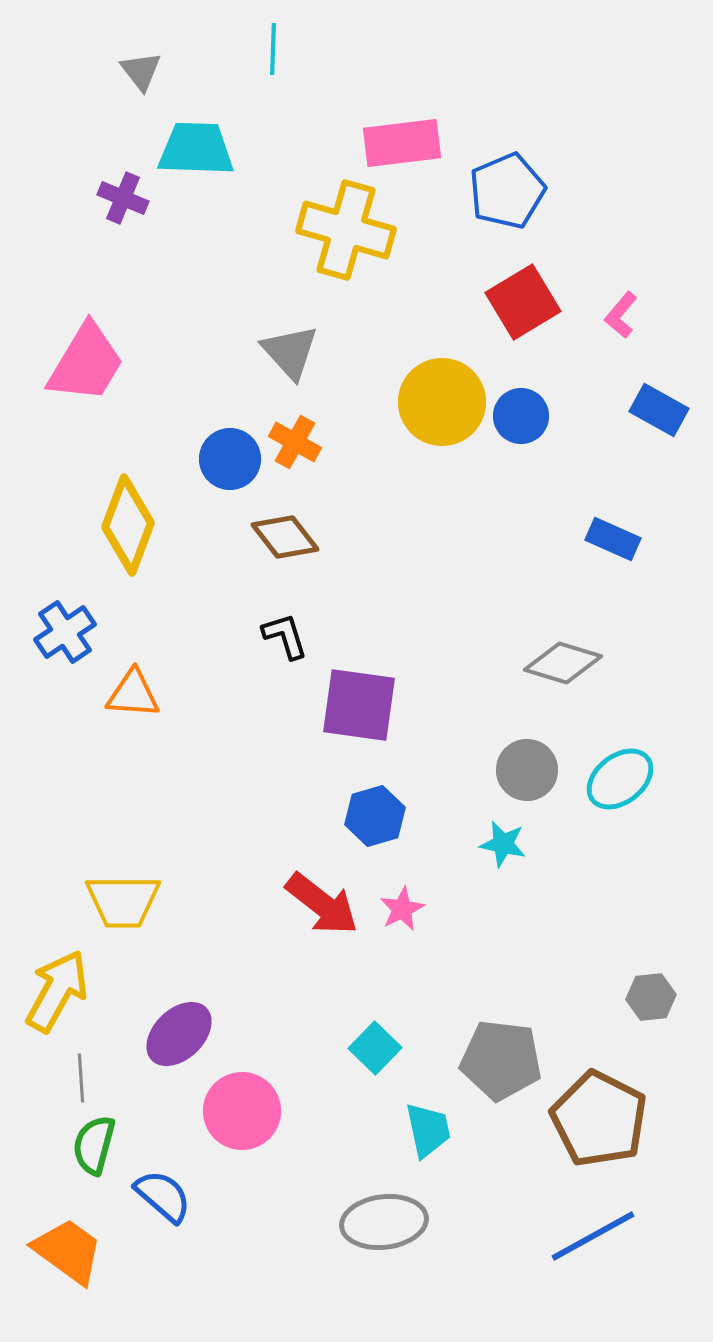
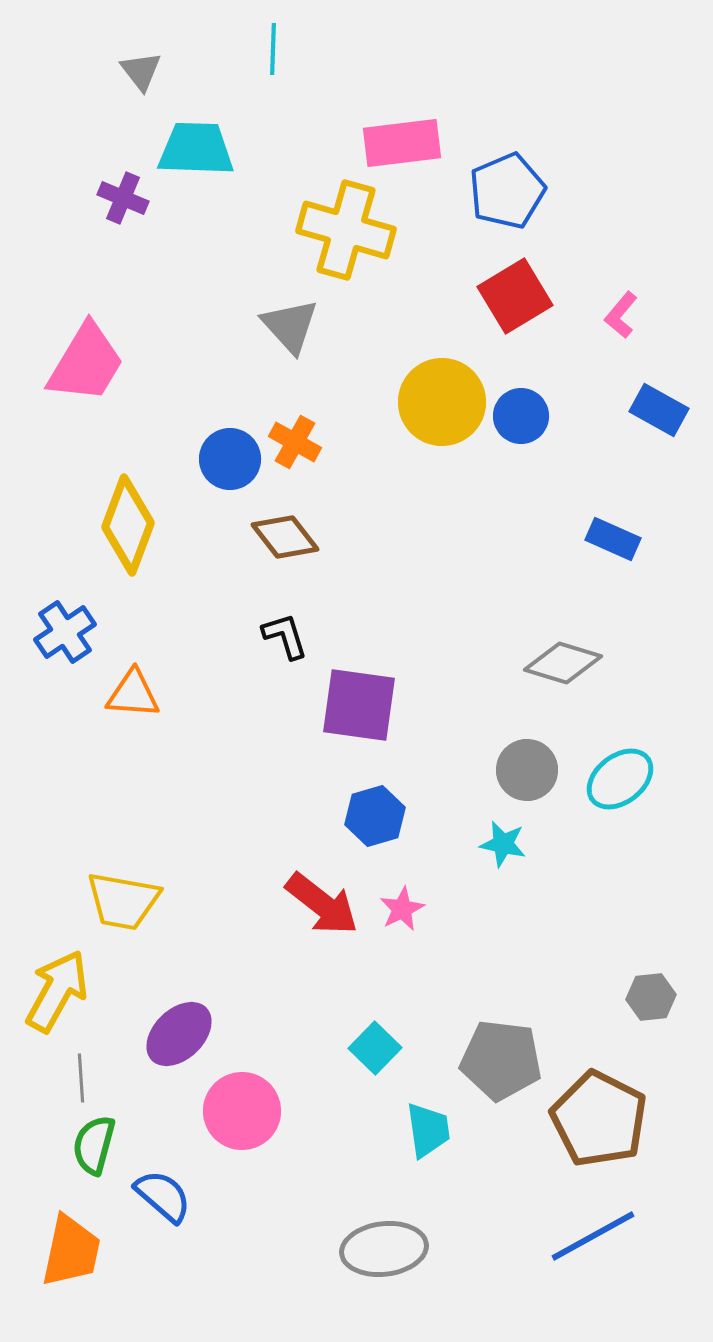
red square at (523, 302): moved 8 px left, 6 px up
gray triangle at (290, 352): moved 26 px up
yellow trapezoid at (123, 901): rotated 10 degrees clockwise
cyan trapezoid at (428, 1130): rotated 4 degrees clockwise
gray ellipse at (384, 1222): moved 27 px down
orange trapezoid at (68, 1251): moved 3 px right; rotated 66 degrees clockwise
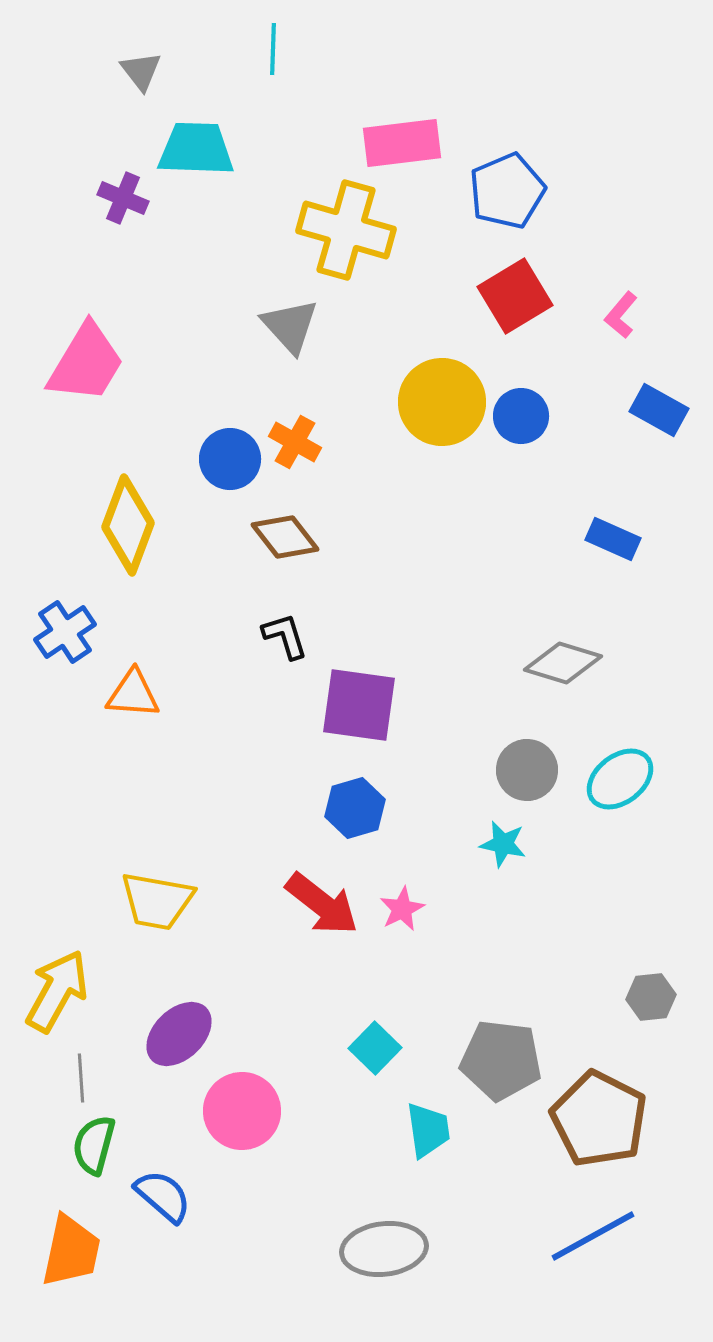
blue hexagon at (375, 816): moved 20 px left, 8 px up
yellow trapezoid at (123, 901): moved 34 px right
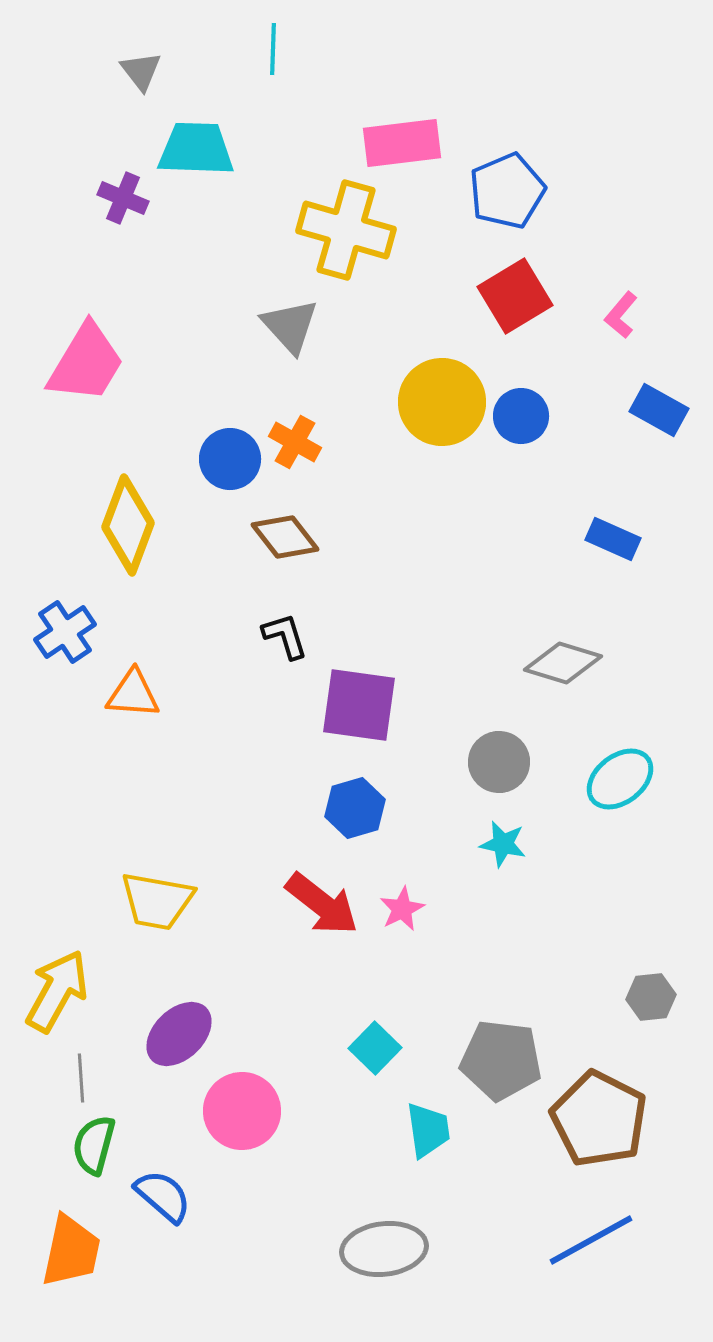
gray circle at (527, 770): moved 28 px left, 8 px up
blue line at (593, 1236): moved 2 px left, 4 px down
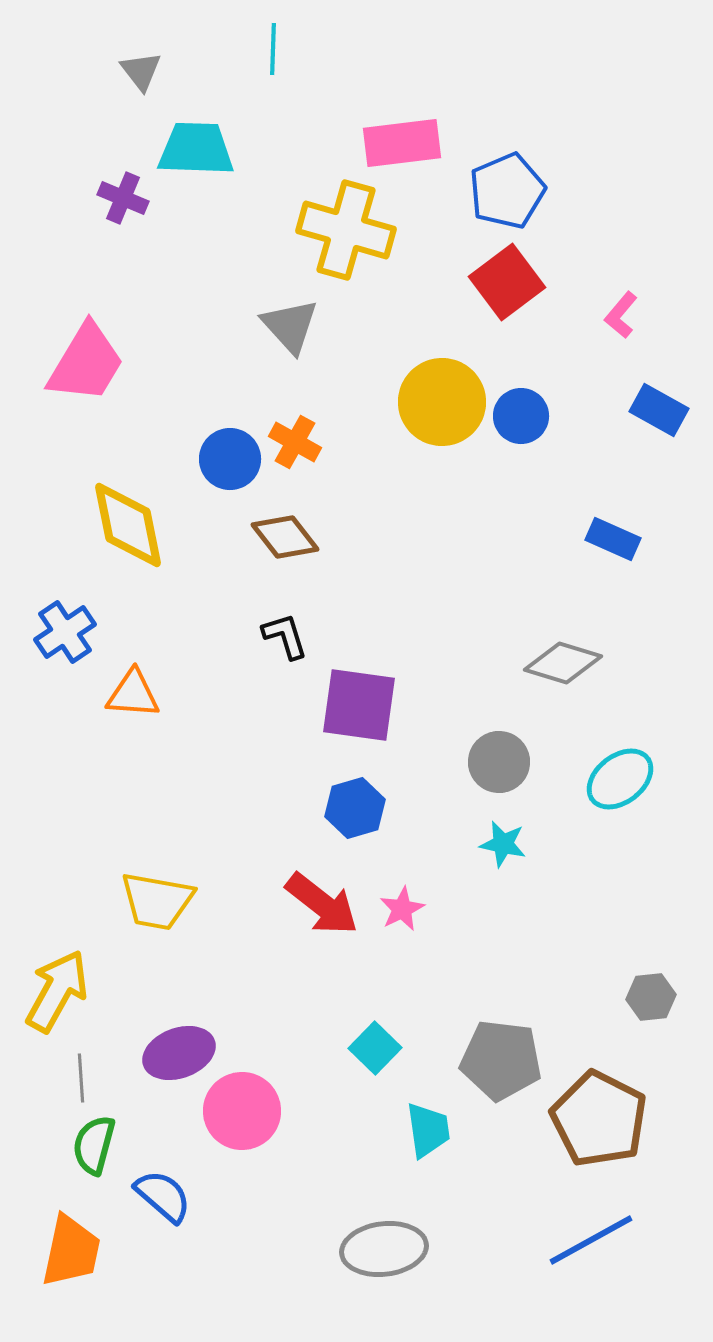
red square at (515, 296): moved 8 px left, 14 px up; rotated 6 degrees counterclockwise
yellow diamond at (128, 525): rotated 32 degrees counterclockwise
purple ellipse at (179, 1034): moved 19 px down; rotated 24 degrees clockwise
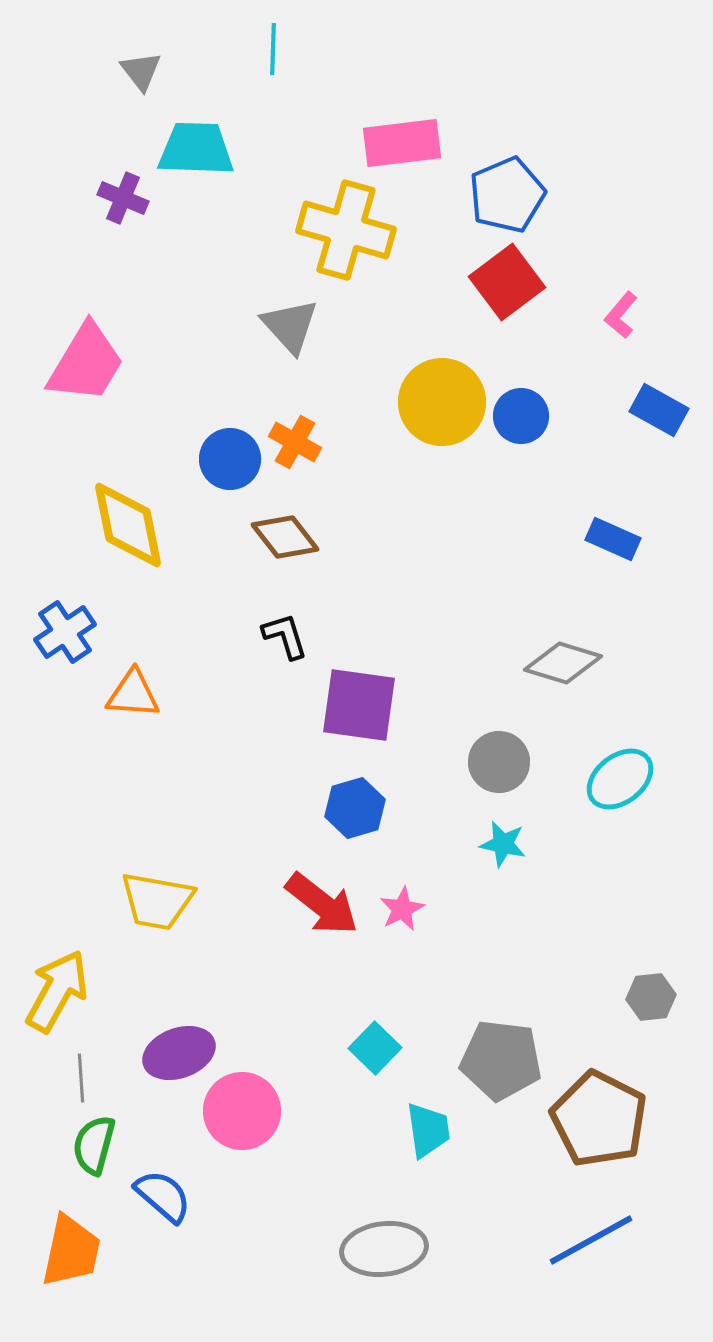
blue pentagon at (507, 191): moved 4 px down
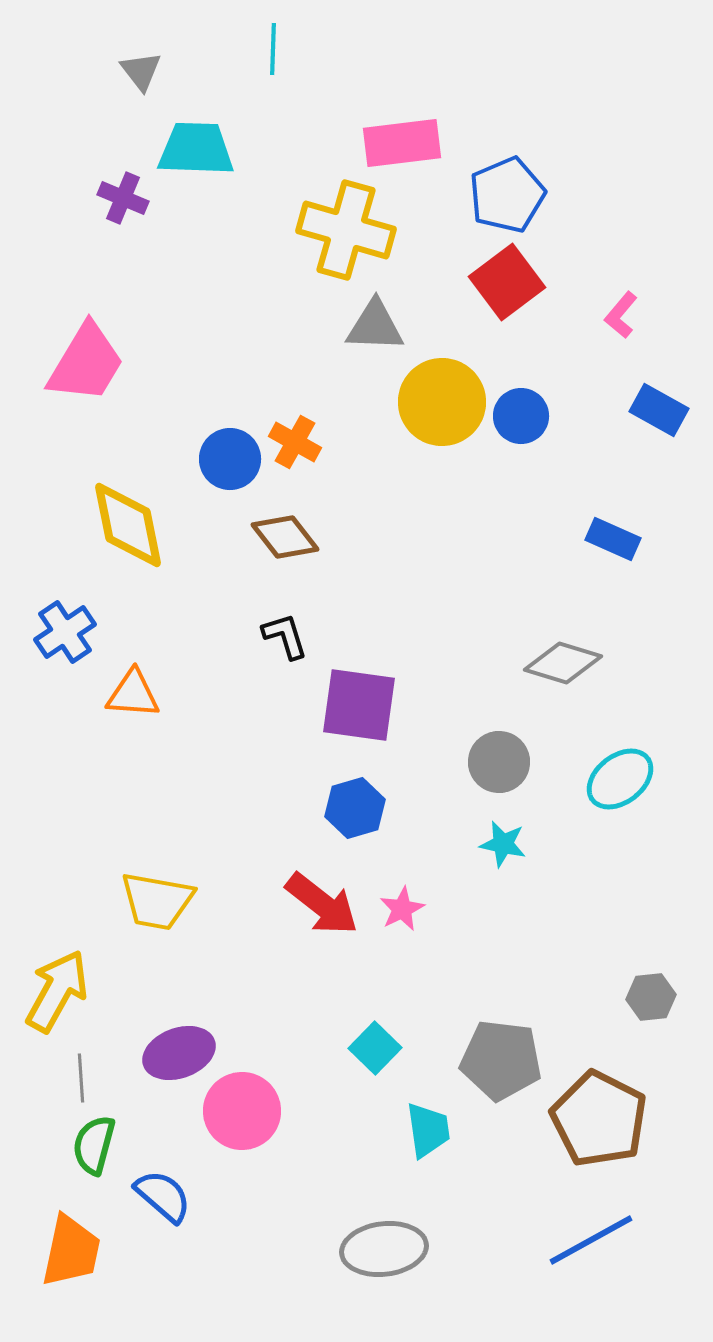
gray triangle at (290, 326): moved 85 px right; rotated 46 degrees counterclockwise
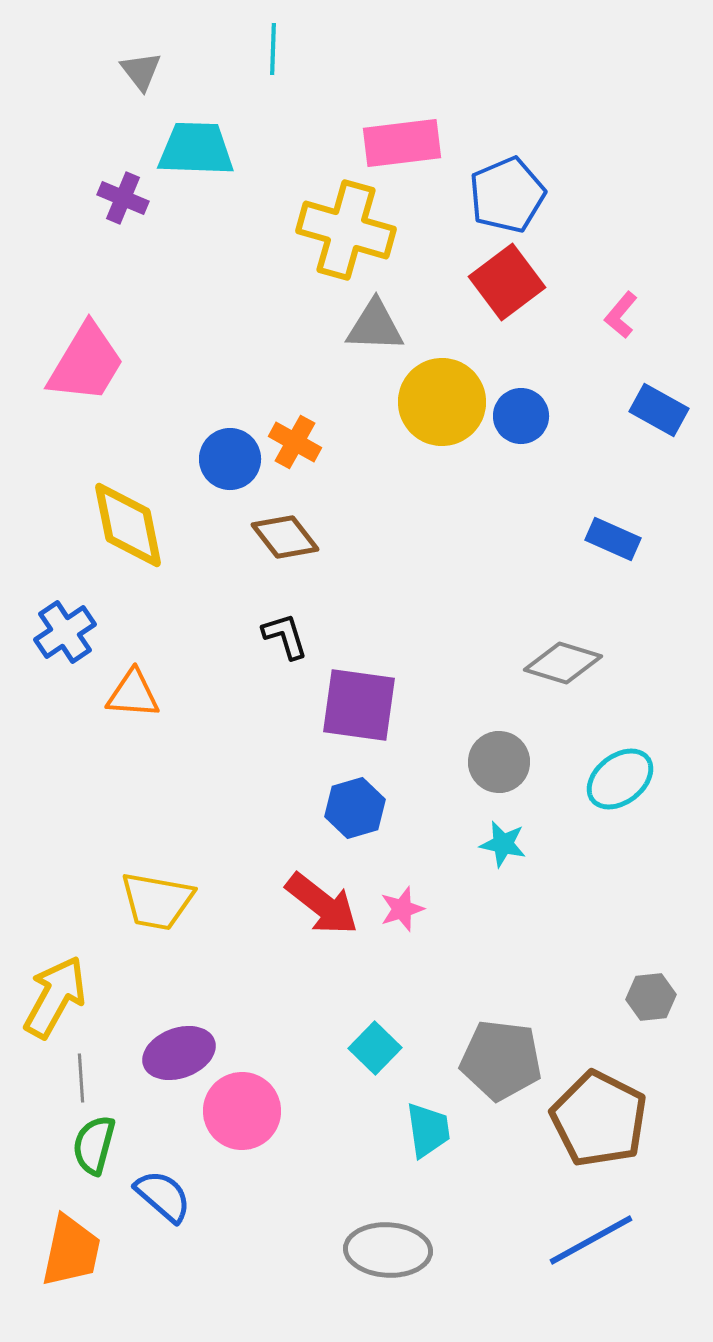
pink star at (402, 909): rotated 9 degrees clockwise
yellow arrow at (57, 991): moved 2 px left, 6 px down
gray ellipse at (384, 1249): moved 4 px right, 1 px down; rotated 10 degrees clockwise
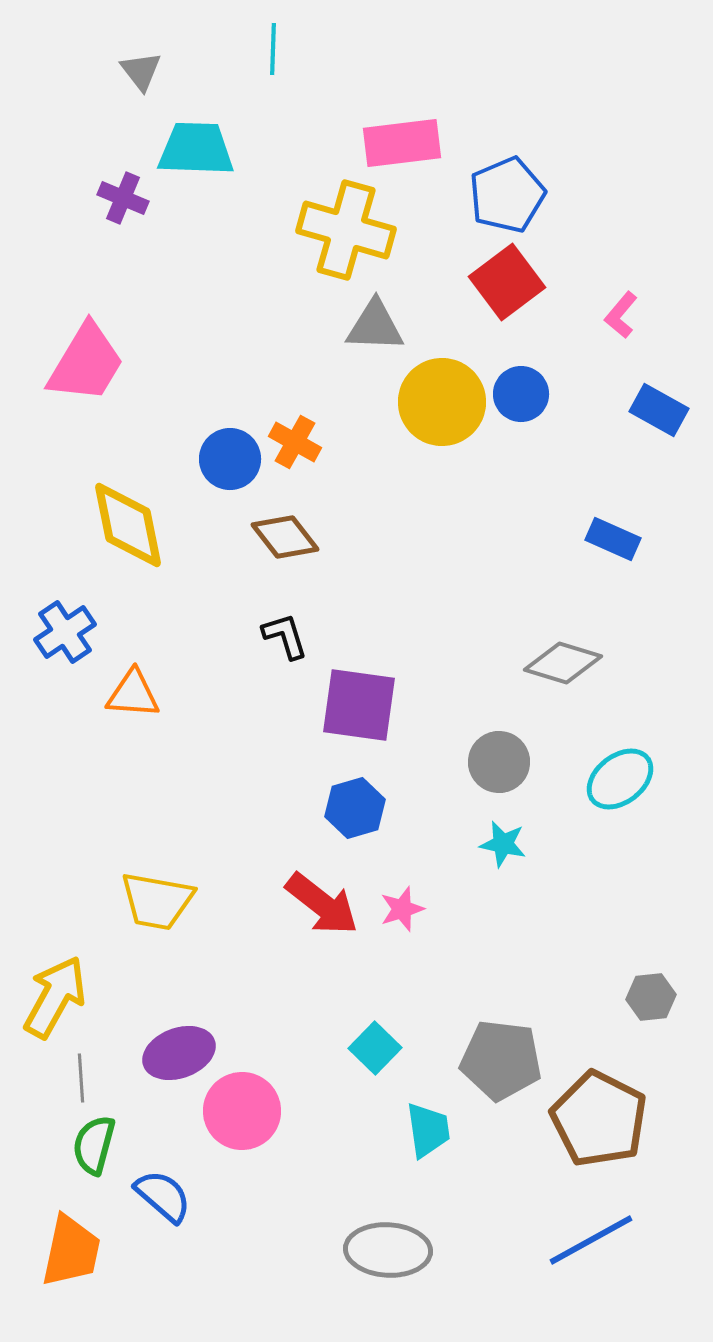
blue circle at (521, 416): moved 22 px up
